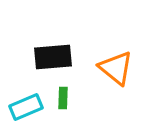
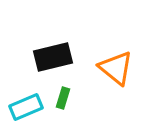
black rectangle: rotated 9 degrees counterclockwise
green rectangle: rotated 15 degrees clockwise
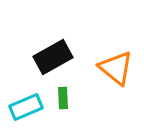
black rectangle: rotated 15 degrees counterclockwise
green rectangle: rotated 20 degrees counterclockwise
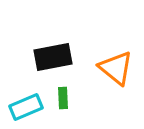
black rectangle: rotated 18 degrees clockwise
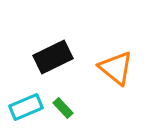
black rectangle: rotated 15 degrees counterclockwise
green rectangle: moved 10 px down; rotated 40 degrees counterclockwise
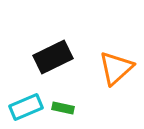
orange triangle: rotated 39 degrees clockwise
green rectangle: rotated 35 degrees counterclockwise
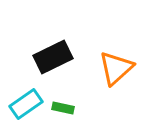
cyan rectangle: moved 3 px up; rotated 12 degrees counterclockwise
